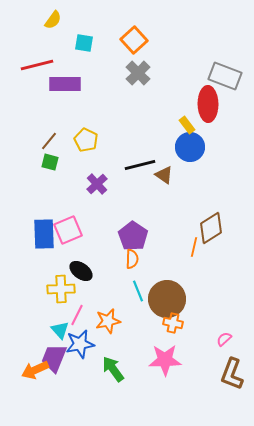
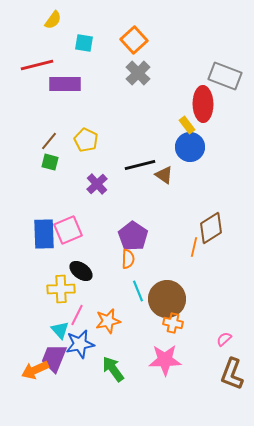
red ellipse: moved 5 px left
orange semicircle: moved 4 px left
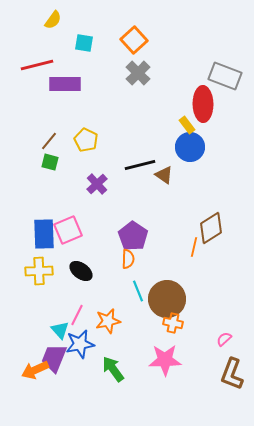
yellow cross: moved 22 px left, 18 px up
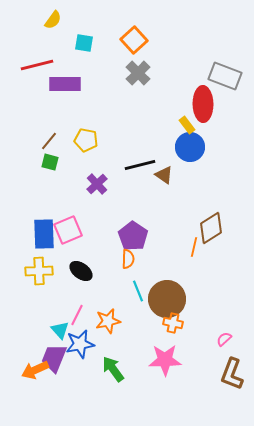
yellow pentagon: rotated 15 degrees counterclockwise
